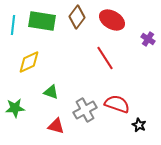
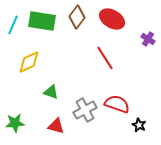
red ellipse: moved 1 px up
cyan line: rotated 18 degrees clockwise
green star: moved 15 px down
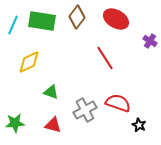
red ellipse: moved 4 px right
purple cross: moved 2 px right, 2 px down
red semicircle: moved 1 px right, 1 px up
red triangle: moved 3 px left, 1 px up
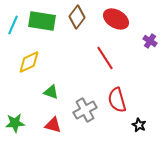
red semicircle: moved 1 px left, 3 px up; rotated 125 degrees counterclockwise
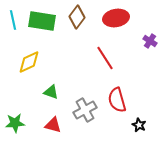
red ellipse: moved 1 px up; rotated 40 degrees counterclockwise
cyan line: moved 5 px up; rotated 36 degrees counterclockwise
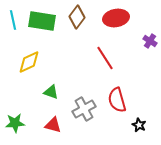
gray cross: moved 1 px left, 1 px up
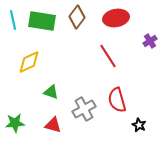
purple cross: rotated 24 degrees clockwise
red line: moved 3 px right, 2 px up
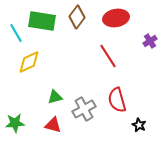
cyan line: moved 3 px right, 13 px down; rotated 18 degrees counterclockwise
green triangle: moved 4 px right, 5 px down; rotated 35 degrees counterclockwise
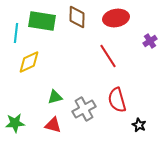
brown diamond: rotated 35 degrees counterclockwise
cyan line: rotated 36 degrees clockwise
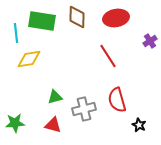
cyan line: rotated 12 degrees counterclockwise
yellow diamond: moved 3 px up; rotated 15 degrees clockwise
gray cross: rotated 15 degrees clockwise
